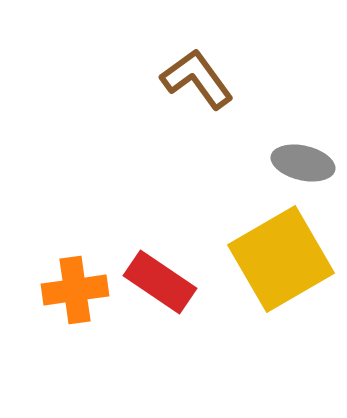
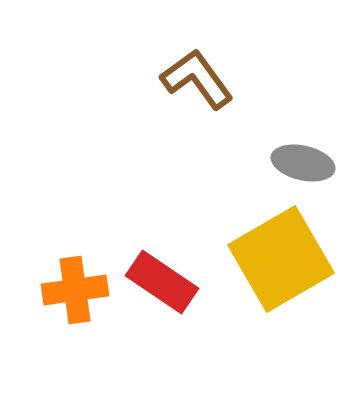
red rectangle: moved 2 px right
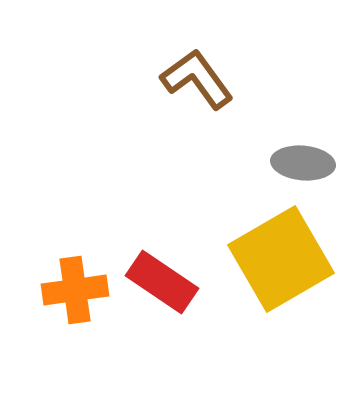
gray ellipse: rotated 8 degrees counterclockwise
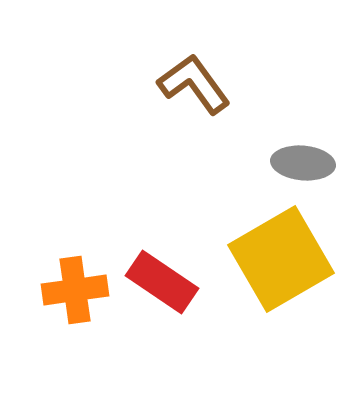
brown L-shape: moved 3 px left, 5 px down
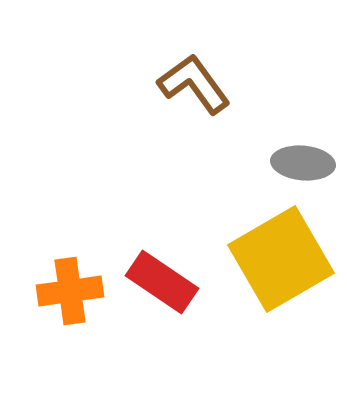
orange cross: moved 5 px left, 1 px down
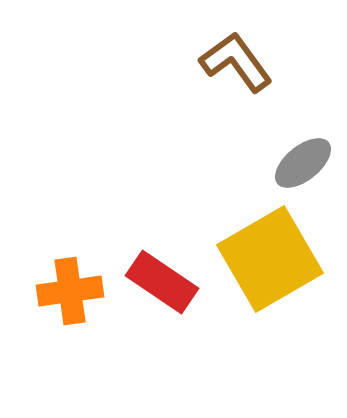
brown L-shape: moved 42 px right, 22 px up
gray ellipse: rotated 44 degrees counterclockwise
yellow square: moved 11 px left
